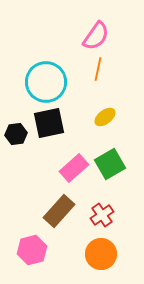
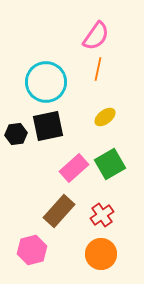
black square: moved 1 px left, 3 px down
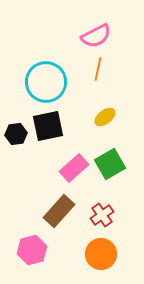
pink semicircle: rotated 28 degrees clockwise
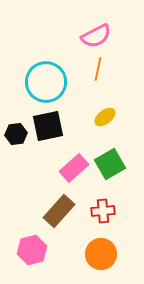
red cross: moved 1 px right, 4 px up; rotated 30 degrees clockwise
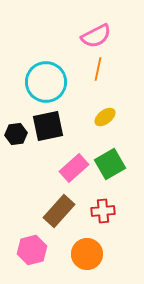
orange circle: moved 14 px left
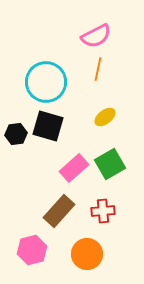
black square: rotated 28 degrees clockwise
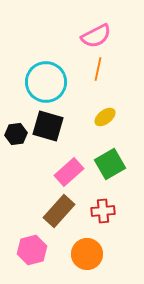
pink rectangle: moved 5 px left, 4 px down
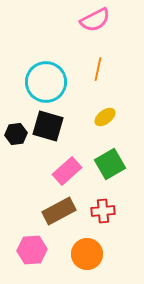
pink semicircle: moved 1 px left, 16 px up
pink rectangle: moved 2 px left, 1 px up
brown rectangle: rotated 20 degrees clockwise
pink hexagon: rotated 12 degrees clockwise
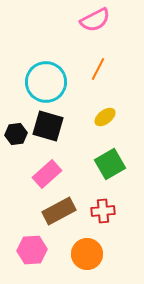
orange line: rotated 15 degrees clockwise
pink rectangle: moved 20 px left, 3 px down
